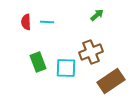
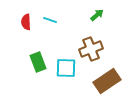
cyan line: moved 3 px right, 2 px up; rotated 16 degrees clockwise
brown cross: moved 3 px up
brown rectangle: moved 4 px left
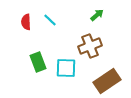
cyan line: rotated 24 degrees clockwise
brown cross: moved 1 px left, 3 px up
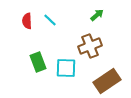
red semicircle: moved 1 px right, 1 px up
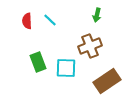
green arrow: rotated 144 degrees clockwise
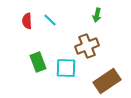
brown cross: moved 3 px left
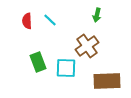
brown cross: rotated 15 degrees counterclockwise
brown rectangle: rotated 32 degrees clockwise
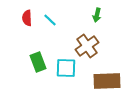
red semicircle: moved 3 px up
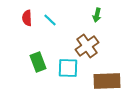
cyan square: moved 2 px right
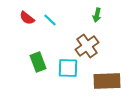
red semicircle: rotated 49 degrees counterclockwise
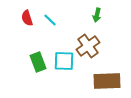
red semicircle: rotated 35 degrees clockwise
brown cross: moved 1 px right
cyan square: moved 4 px left, 7 px up
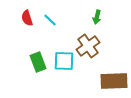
green arrow: moved 2 px down
brown rectangle: moved 7 px right
